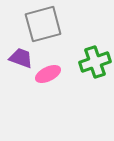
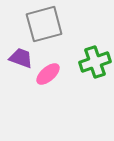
gray square: moved 1 px right
pink ellipse: rotated 15 degrees counterclockwise
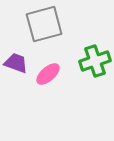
purple trapezoid: moved 5 px left, 5 px down
green cross: moved 1 px up
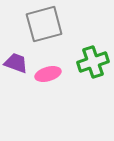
green cross: moved 2 px left, 1 px down
pink ellipse: rotated 25 degrees clockwise
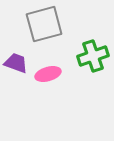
green cross: moved 6 px up
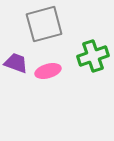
pink ellipse: moved 3 px up
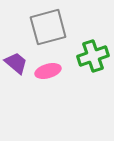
gray square: moved 4 px right, 3 px down
purple trapezoid: rotated 20 degrees clockwise
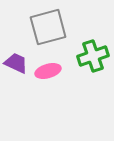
purple trapezoid: rotated 15 degrees counterclockwise
